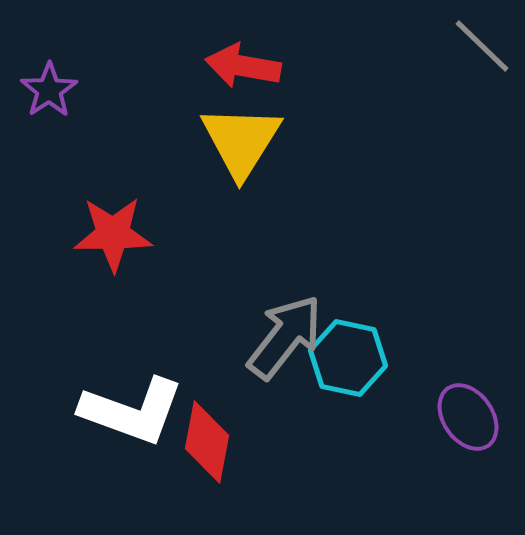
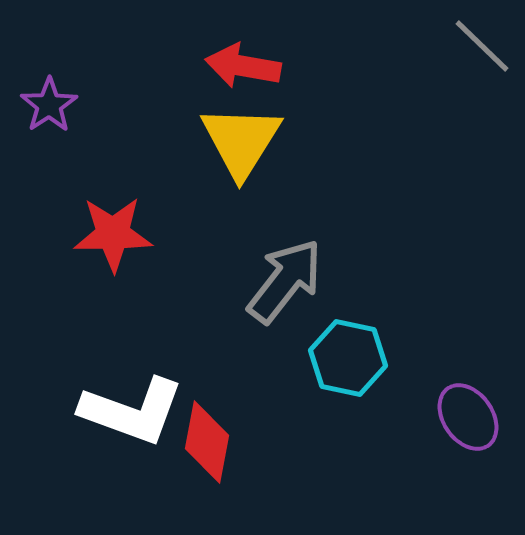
purple star: moved 15 px down
gray arrow: moved 56 px up
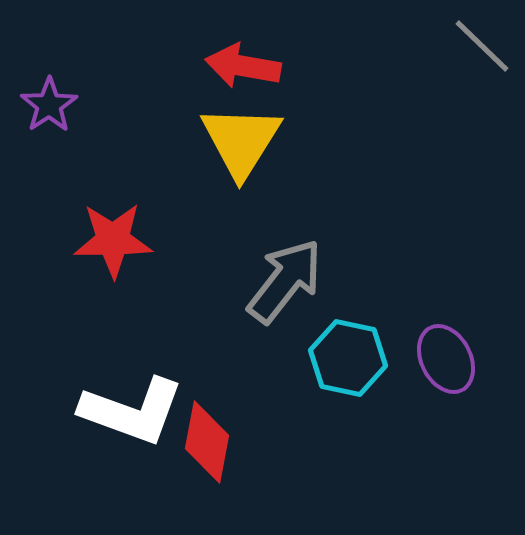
red star: moved 6 px down
purple ellipse: moved 22 px left, 58 px up; rotated 8 degrees clockwise
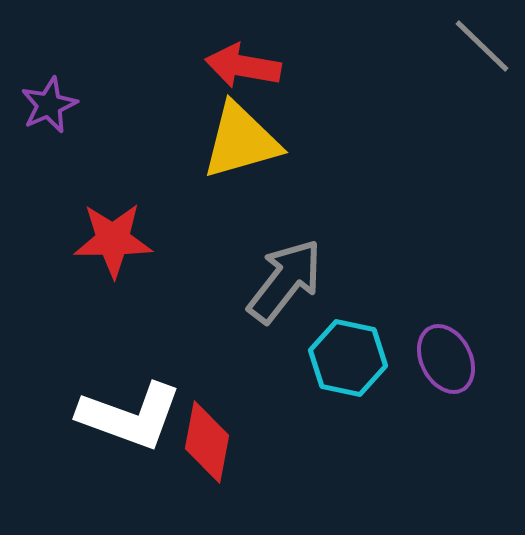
purple star: rotated 10 degrees clockwise
yellow triangle: rotated 42 degrees clockwise
white L-shape: moved 2 px left, 5 px down
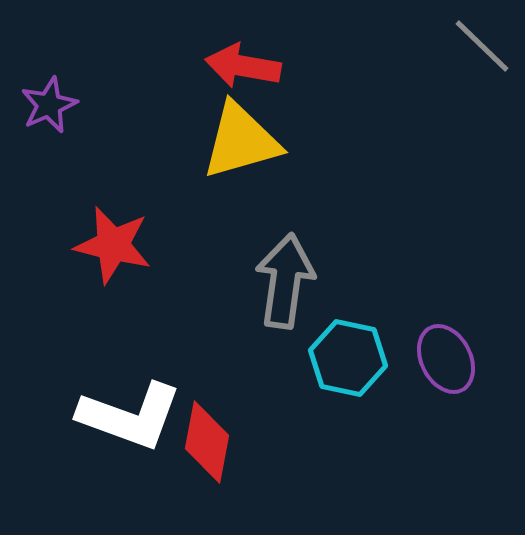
red star: moved 5 px down; rotated 14 degrees clockwise
gray arrow: rotated 30 degrees counterclockwise
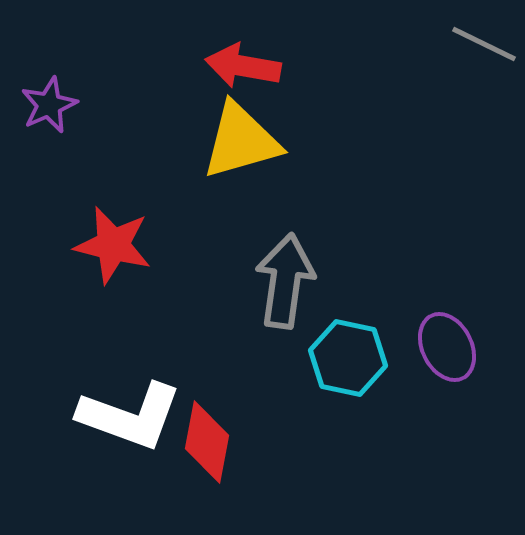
gray line: moved 2 px right, 2 px up; rotated 18 degrees counterclockwise
purple ellipse: moved 1 px right, 12 px up
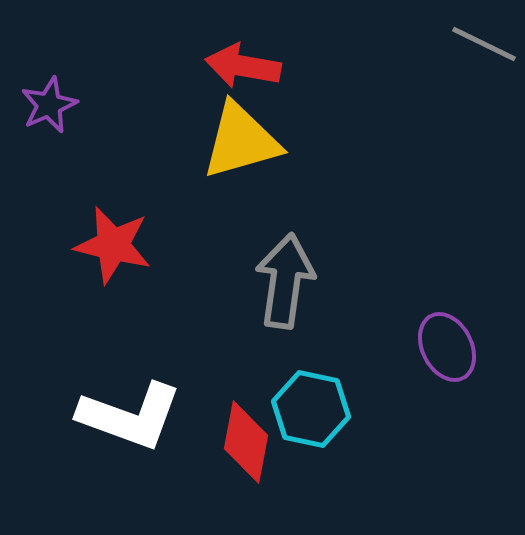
cyan hexagon: moved 37 px left, 51 px down
red diamond: moved 39 px right
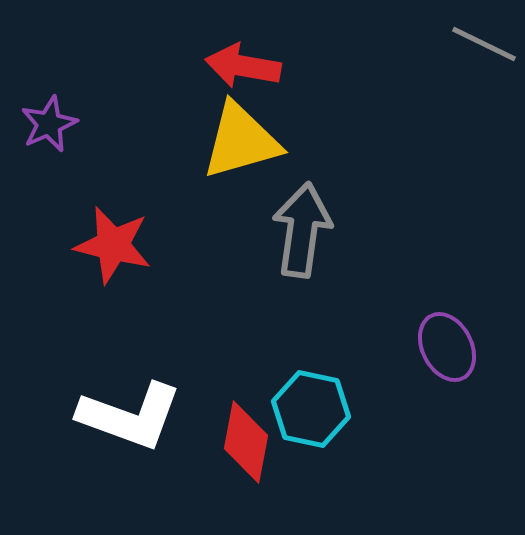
purple star: moved 19 px down
gray arrow: moved 17 px right, 51 px up
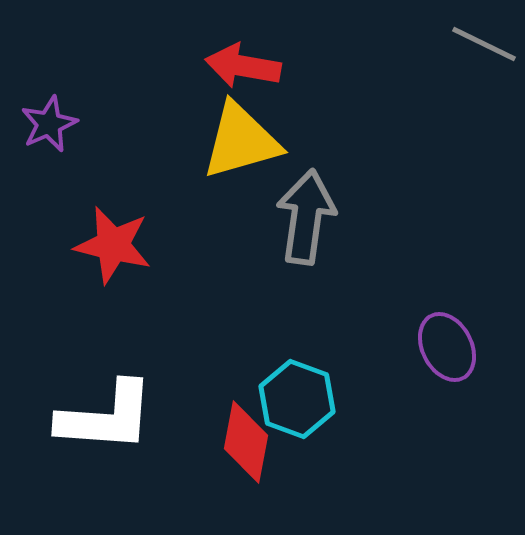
gray arrow: moved 4 px right, 13 px up
cyan hexagon: moved 14 px left, 10 px up; rotated 8 degrees clockwise
white L-shape: moved 24 px left, 1 px down; rotated 16 degrees counterclockwise
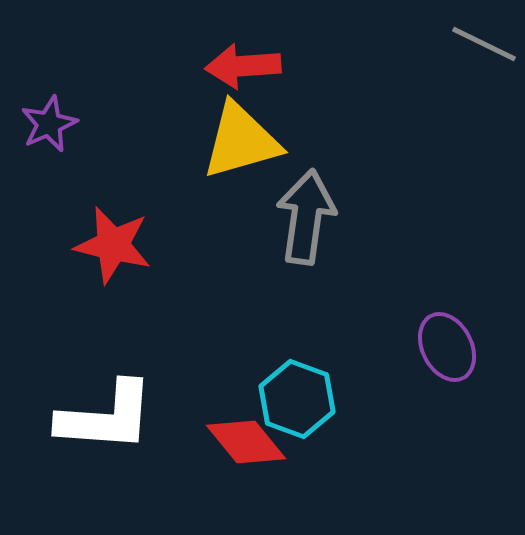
red arrow: rotated 14 degrees counterclockwise
red diamond: rotated 50 degrees counterclockwise
